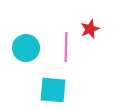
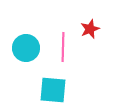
pink line: moved 3 px left
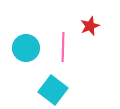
red star: moved 3 px up
cyan square: rotated 32 degrees clockwise
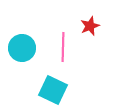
cyan circle: moved 4 px left
cyan square: rotated 12 degrees counterclockwise
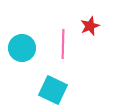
pink line: moved 3 px up
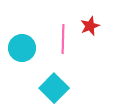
pink line: moved 5 px up
cyan square: moved 1 px right, 2 px up; rotated 20 degrees clockwise
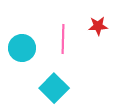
red star: moved 8 px right; rotated 18 degrees clockwise
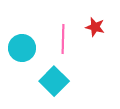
red star: moved 3 px left, 1 px down; rotated 18 degrees clockwise
cyan square: moved 7 px up
